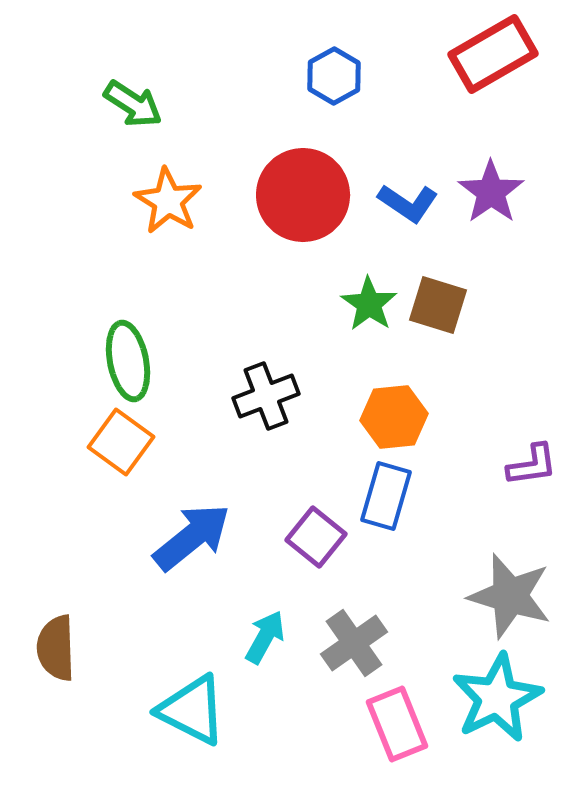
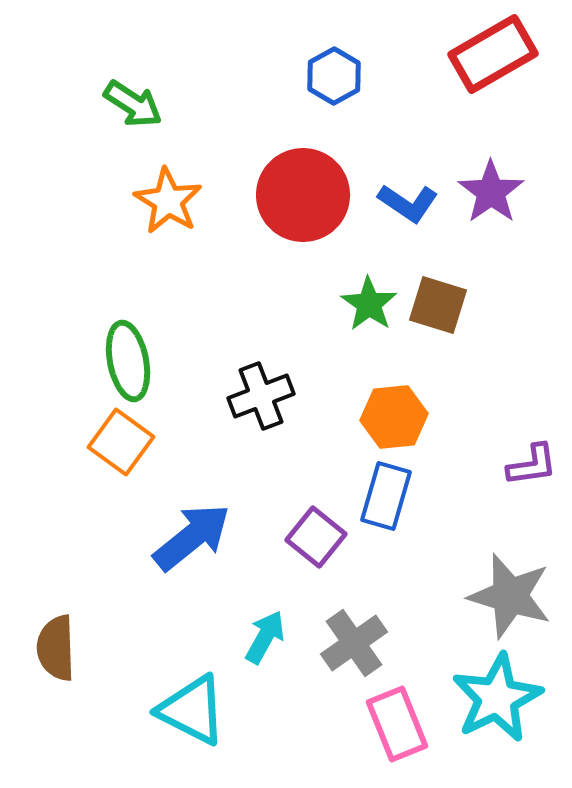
black cross: moved 5 px left
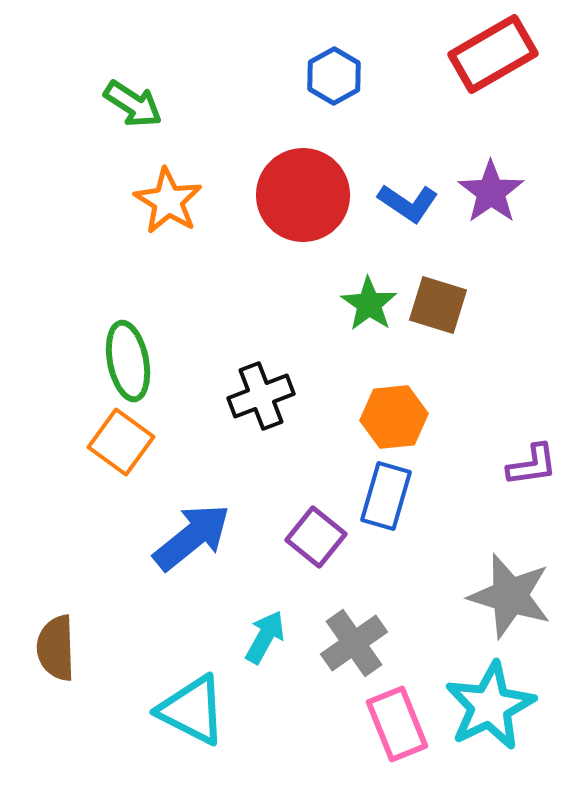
cyan star: moved 7 px left, 8 px down
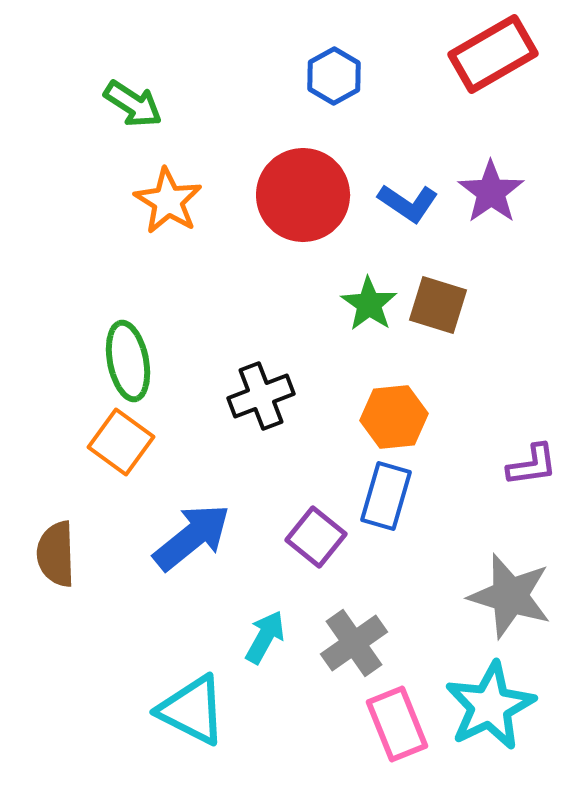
brown semicircle: moved 94 px up
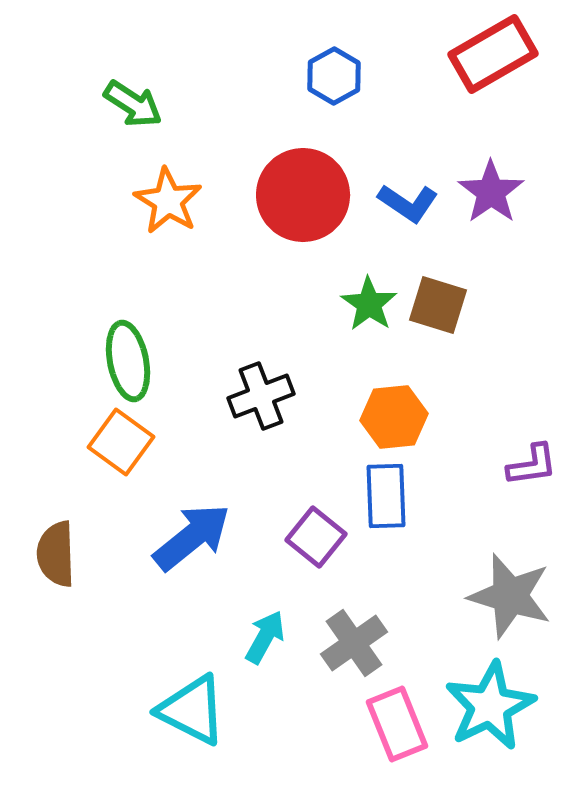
blue rectangle: rotated 18 degrees counterclockwise
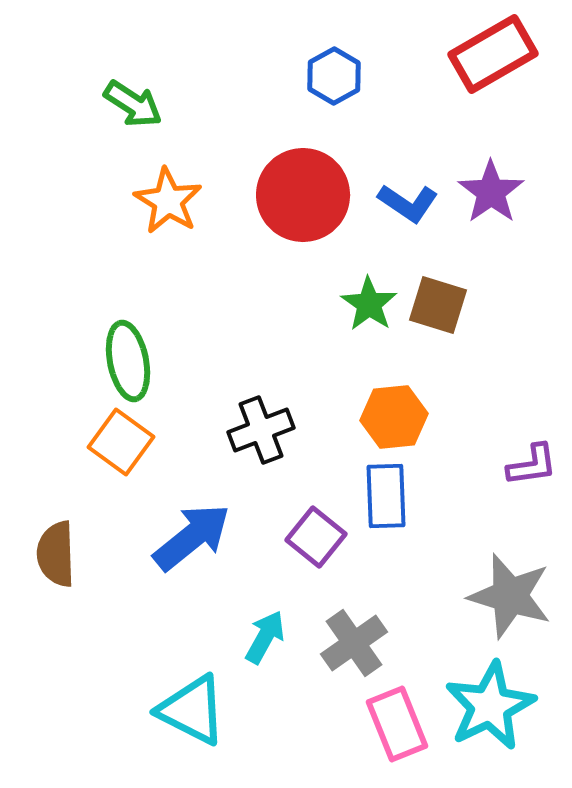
black cross: moved 34 px down
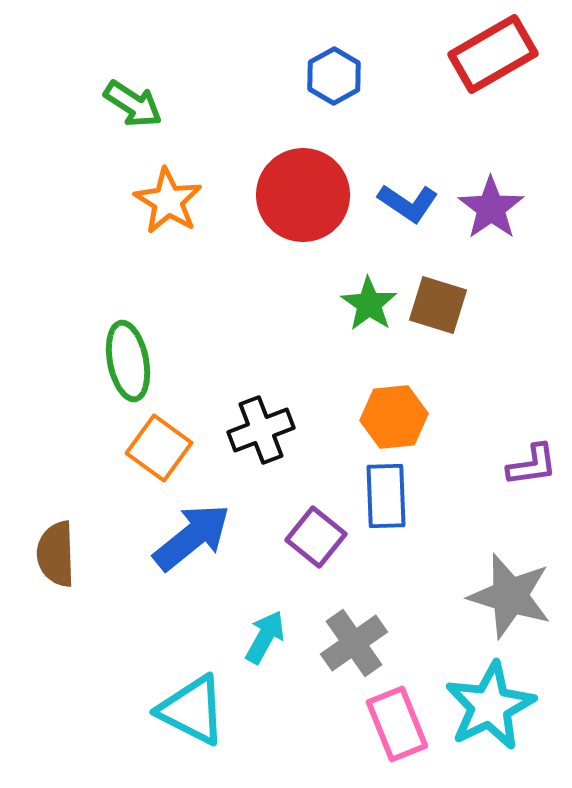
purple star: moved 16 px down
orange square: moved 38 px right, 6 px down
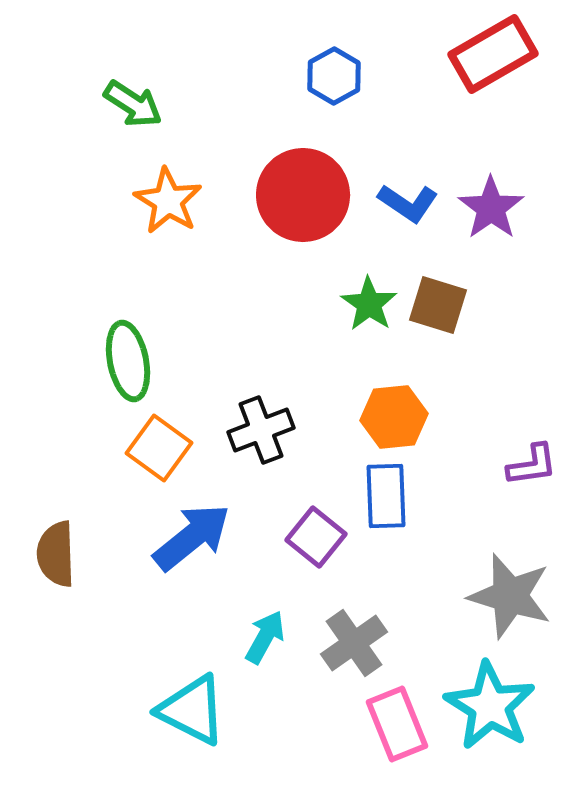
cyan star: rotated 14 degrees counterclockwise
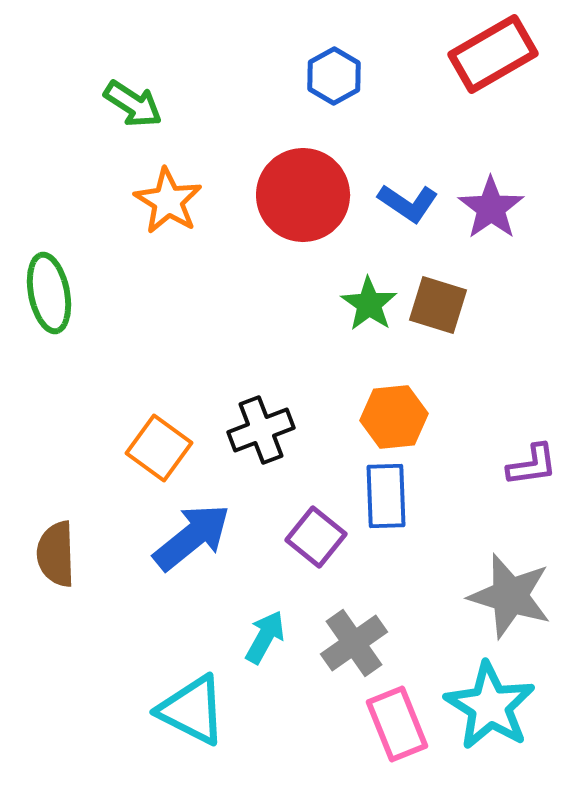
green ellipse: moved 79 px left, 68 px up
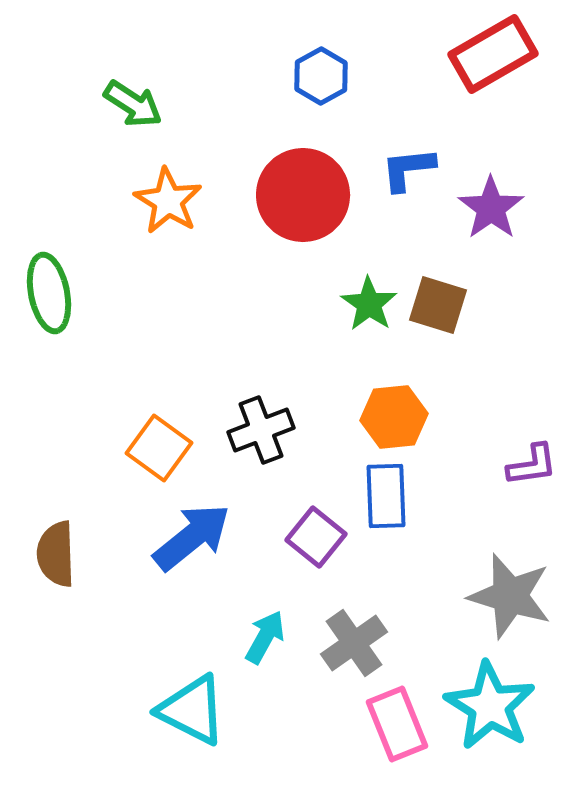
blue hexagon: moved 13 px left
blue L-shape: moved 34 px up; rotated 140 degrees clockwise
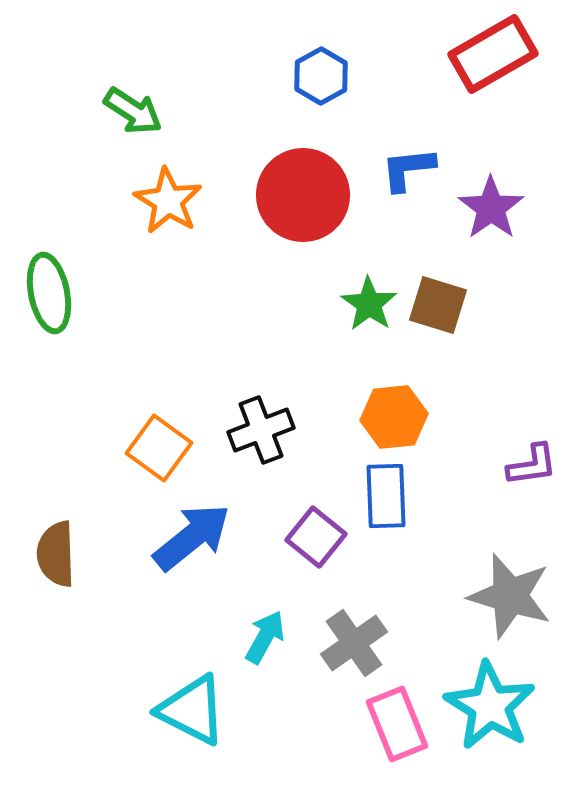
green arrow: moved 7 px down
